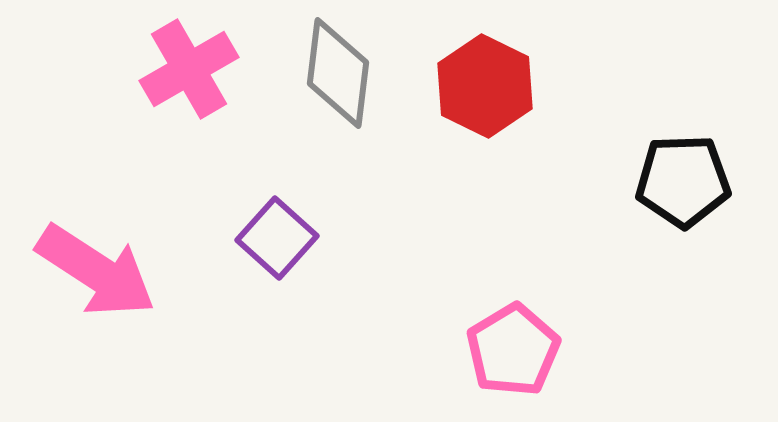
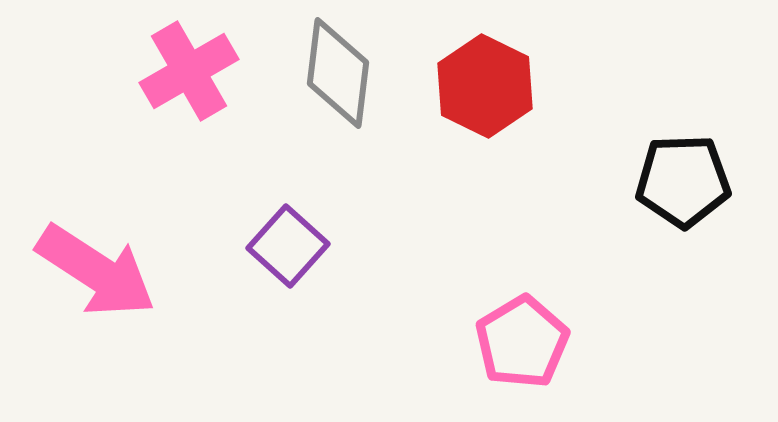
pink cross: moved 2 px down
purple square: moved 11 px right, 8 px down
pink pentagon: moved 9 px right, 8 px up
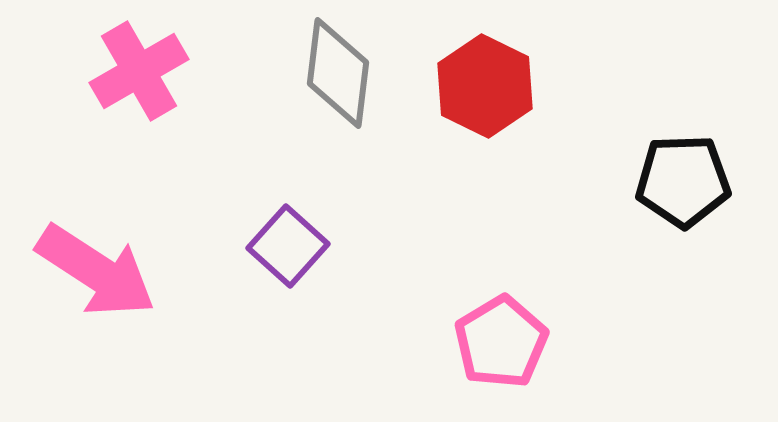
pink cross: moved 50 px left
pink pentagon: moved 21 px left
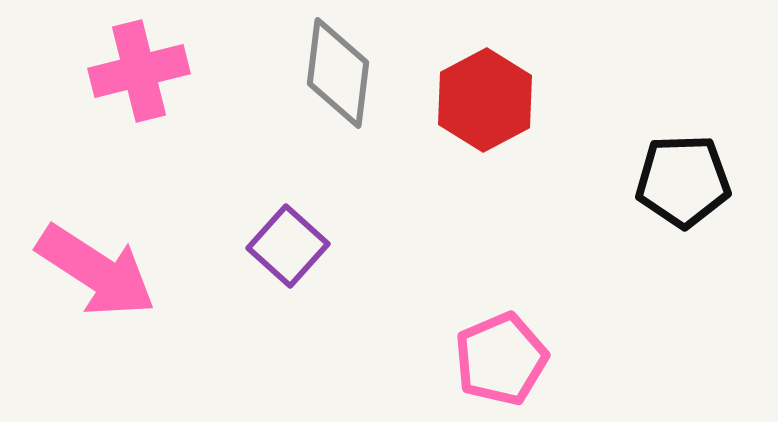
pink cross: rotated 16 degrees clockwise
red hexagon: moved 14 px down; rotated 6 degrees clockwise
pink pentagon: moved 17 px down; rotated 8 degrees clockwise
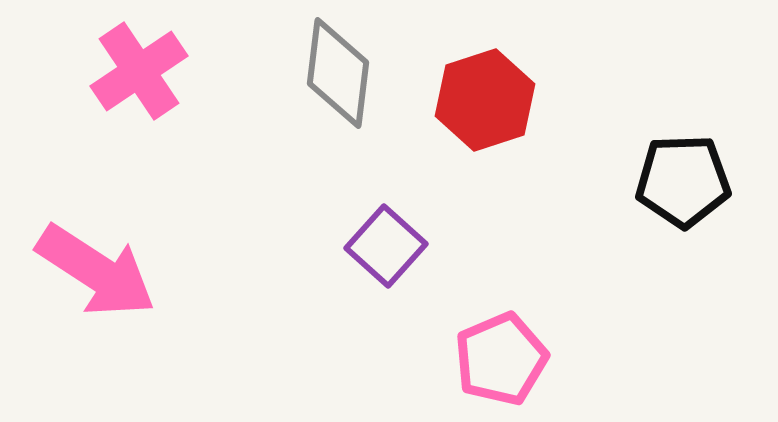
pink cross: rotated 20 degrees counterclockwise
red hexagon: rotated 10 degrees clockwise
purple square: moved 98 px right
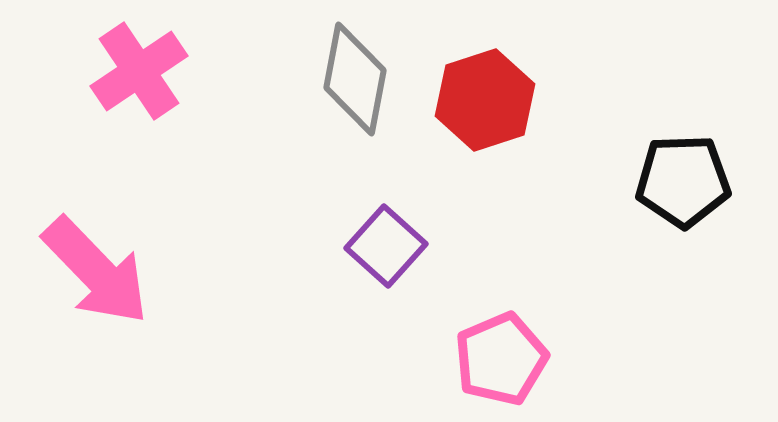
gray diamond: moved 17 px right, 6 px down; rotated 4 degrees clockwise
pink arrow: rotated 13 degrees clockwise
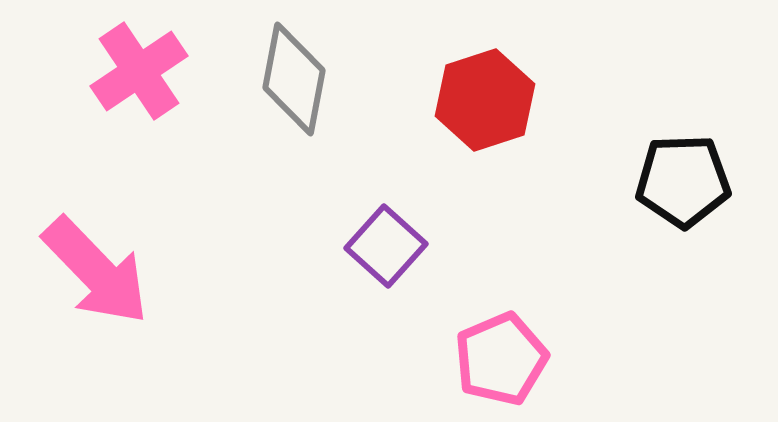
gray diamond: moved 61 px left
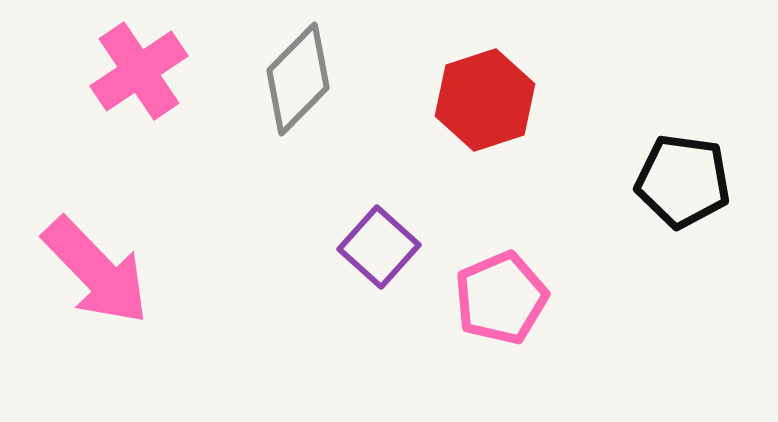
gray diamond: moved 4 px right; rotated 34 degrees clockwise
black pentagon: rotated 10 degrees clockwise
purple square: moved 7 px left, 1 px down
pink pentagon: moved 61 px up
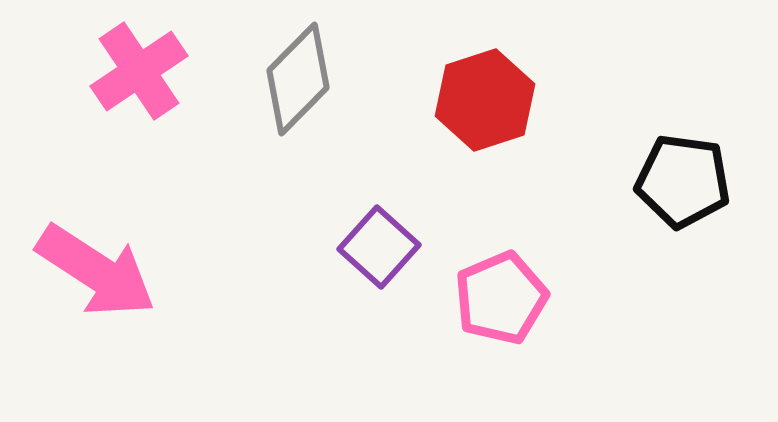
pink arrow: rotated 13 degrees counterclockwise
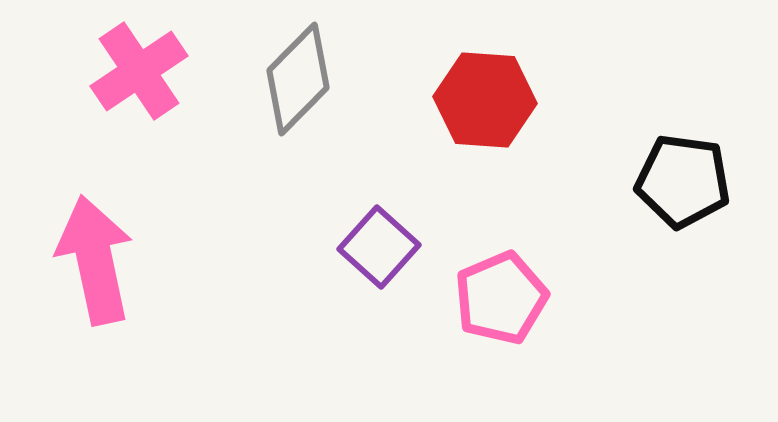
red hexagon: rotated 22 degrees clockwise
pink arrow: moved 1 px left, 11 px up; rotated 135 degrees counterclockwise
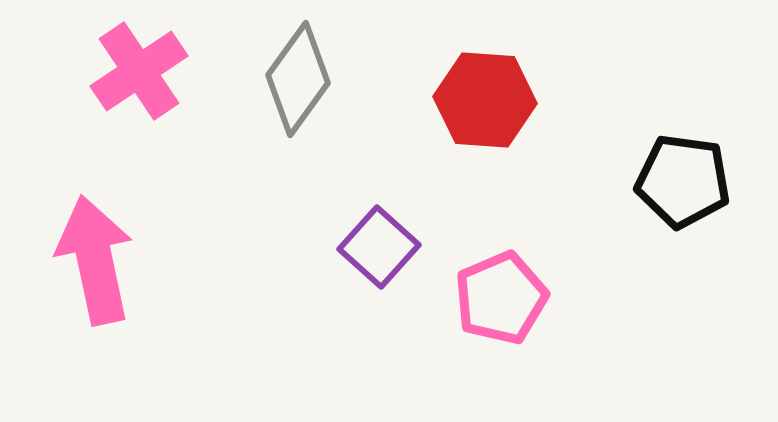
gray diamond: rotated 9 degrees counterclockwise
